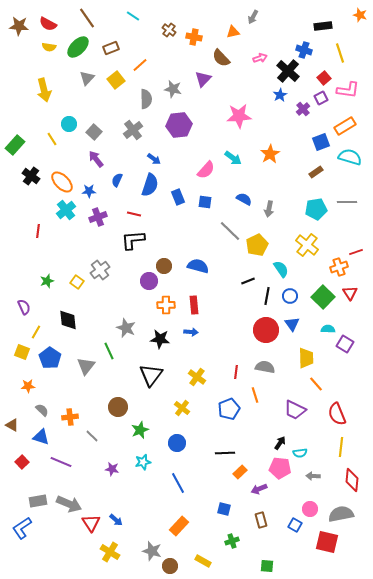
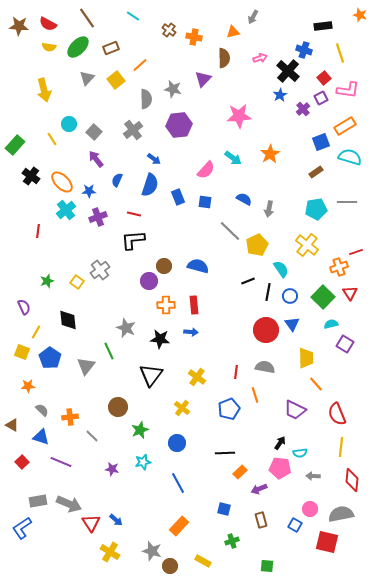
brown semicircle at (221, 58): moved 3 px right; rotated 138 degrees counterclockwise
black line at (267, 296): moved 1 px right, 4 px up
cyan semicircle at (328, 329): moved 3 px right, 5 px up; rotated 16 degrees counterclockwise
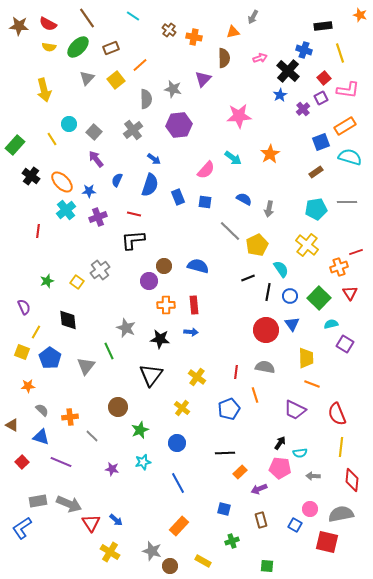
black line at (248, 281): moved 3 px up
green square at (323, 297): moved 4 px left, 1 px down
orange line at (316, 384): moved 4 px left; rotated 28 degrees counterclockwise
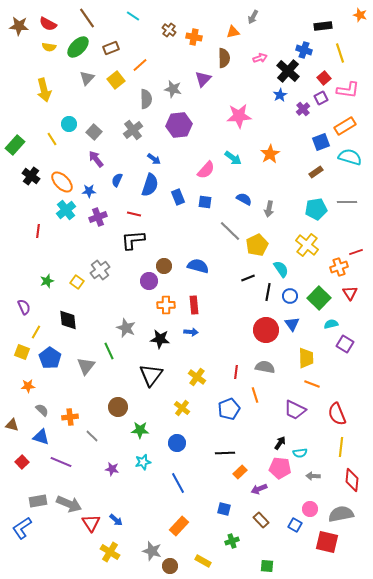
brown triangle at (12, 425): rotated 16 degrees counterclockwise
green star at (140, 430): rotated 24 degrees clockwise
brown rectangle at (261, 520): rotated 28 degrees counterclockwise
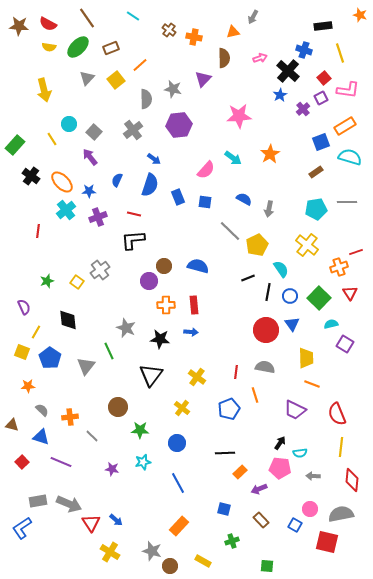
purple arrow at (96, 159): moved 6 px left, 2 px up
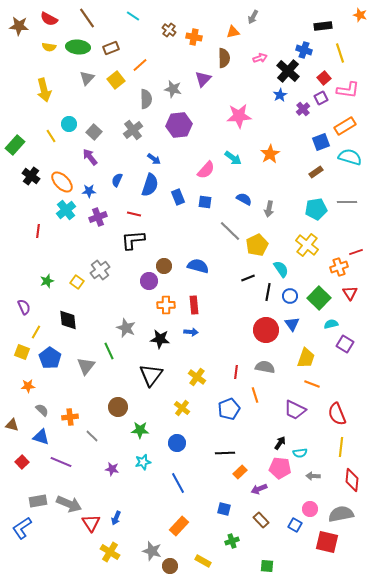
red semicircle at (48, 24): moved 1 px right, 5 px up
green ellipse at (78, 47): rotated 50 degrees clockwise
yellow line at (52, 139): moved 1 px left, 3 px up
yellow trapezoid at (306, 358): rotated 20 degrees clockwise
blue arrow at (116, 520): moved 2 px up; rotated 72 degrees clockwise
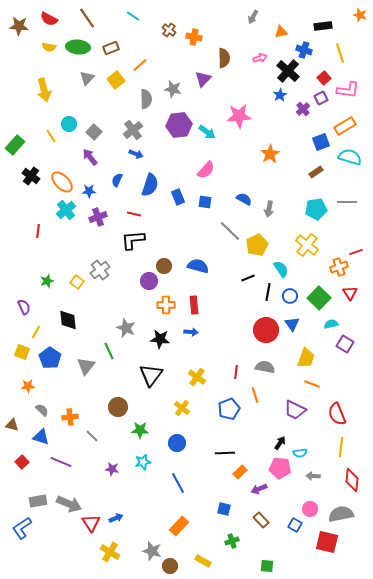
orange triangle at (233, 32): moved 48 px right
cyan arrow at (233, 158): moved 26 px left, 26 px up
blue arrow at (154, 159): moved 18 px left, 5 px up; rotated 16 degrees counterclockwise
blue arrow at (116, 518): rotated 136 degrees counterclockwise
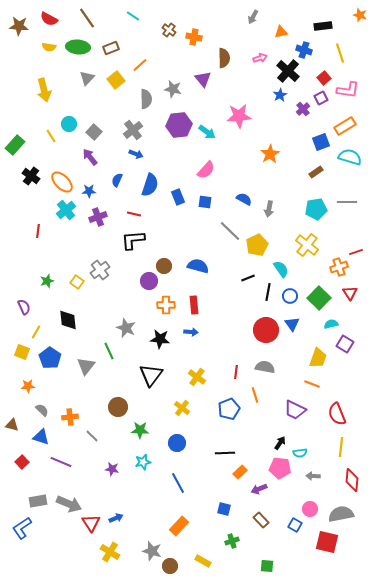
purple triangle at (203, 79): rotated 24 degrees counterclockwise
yellow trapezoid at (306, 358): moved 12 px right
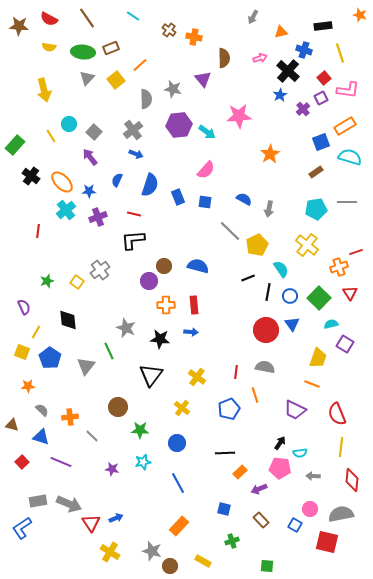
green ellipse at (78, 47): moved 5 px right, 5 px down
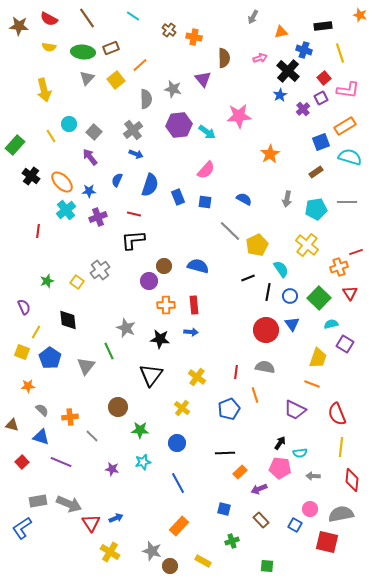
gray arrow at (269, 209): moved 18 px right, 10 px up
